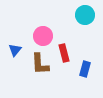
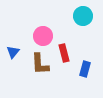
cyan circle: moved 2 px left, 1 px down
blue triangle: moved 2 px left, 2 px down
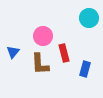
cyan circle: moved 6 px right, 2 px down
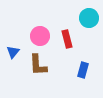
pink circle: moved 3 px left
red rectangle: moved 3 px right, 14 px up
brown L-shape: moved 2 px left, 1 px down
blue rectangle: moved 2 px left, 1 px down
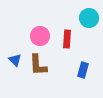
red rectangle: rotated 18 degrees clockwise
blue triangle: moved 2 px right, 8 px down; rotated 24 degrees counterclockwise
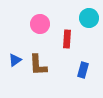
pink circle: moved 12 px up
blue triangle: rotated 40 degrees clockwise
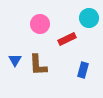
red rectangle: rotated 60 degrees clockwise
blue triangle: rotated 24 degrees counterclockwise
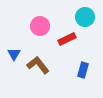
cyan circle: moved 4 px left, 1 px up
pink circle: moved 2 px down
blue triangle: moved 1 px left, 6 px up
brown L-shape: rotated 145 degrees clockwise
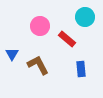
red rectangle: rotated 66 degrees clockwise
blue triangle: moved 2 px left
brown L-shape: rotated 10 degrees clockwise
blue rectangle: moved 2 px left, 1 px up; rotated 21 degrees counterclockwise
